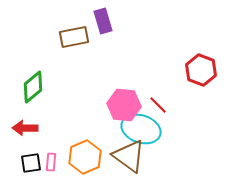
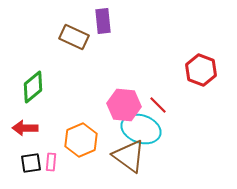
purple rectangle: rotated 10 degrees clockwise
brown rectangle: rotated 36 degrees clockwise
orange hexagon: moved 4 px left, 17 px up
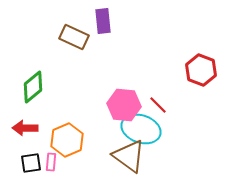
orange hexagon: moved 14 px left
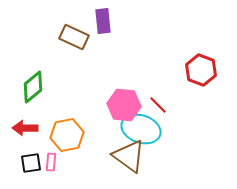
orange hexagon: moved 5 px up; rotated 12 degrees clockwise
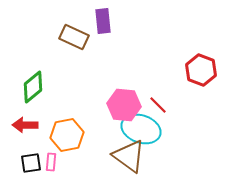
red arrow: moved 3 px up
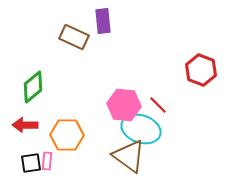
orange hexagon: rotated 12 degrees clockwise
pink rectangle: moved 4 px left, 1 px up
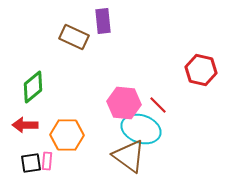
red hexagon: rotated 8 degrees counterclockwise
pink hexagon: moved 2 px up
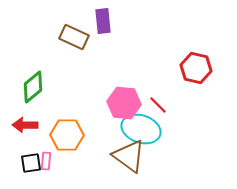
red hexagon: moved 5 px left, 2 px up
pink rectangle: moved 1 px left
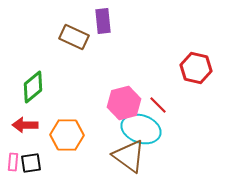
pink hexagon: rotated 20 degrees counterclockwise
pink rectangle: moved 33 px left, 1 px down
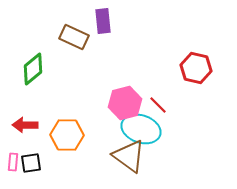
green diamond: moved 18 px up
pink hexagon: moved 1 px right
